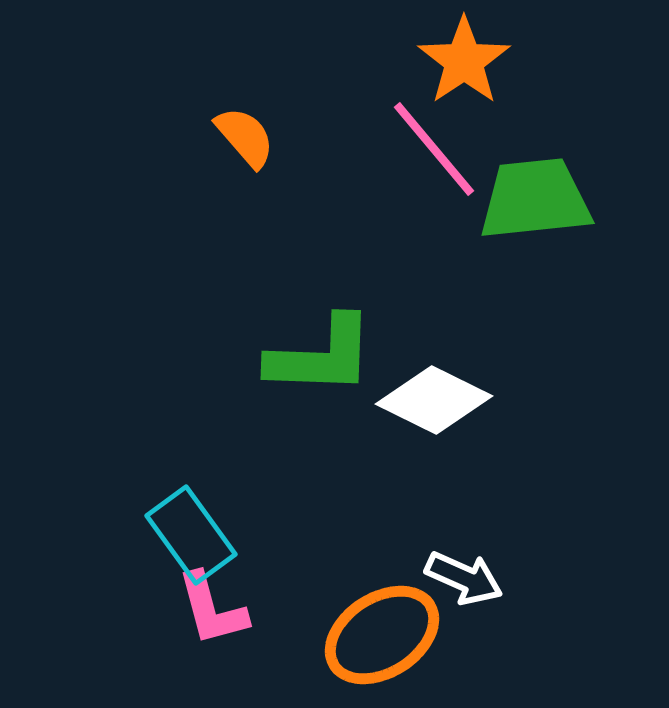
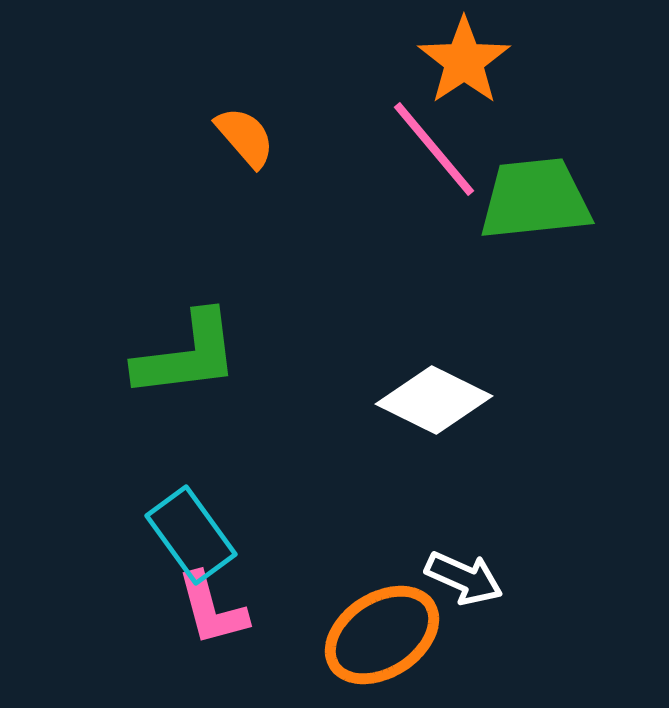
green L-shape: moved 134 px left, 1 px up; rotated 9 degrees counterclockwise
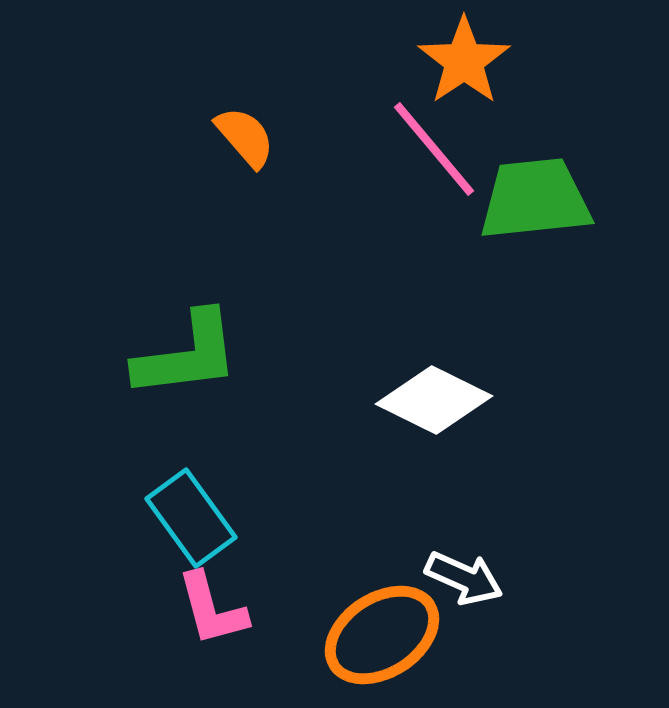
cyan rectangle: moved 17 px up
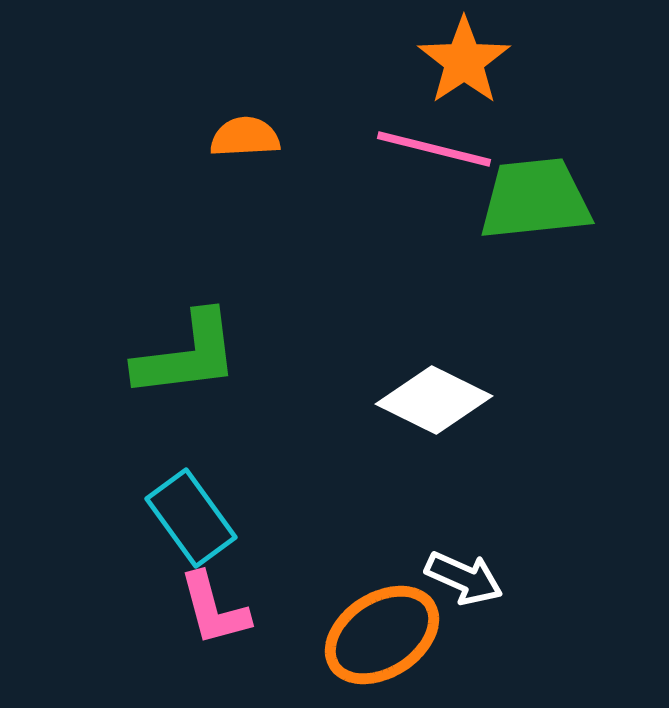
orange semicircle: rotated 52 degrees counterclockwise
pink line: rotated 36 degrees counterclockwise
pink L-shape: moved 2 px right
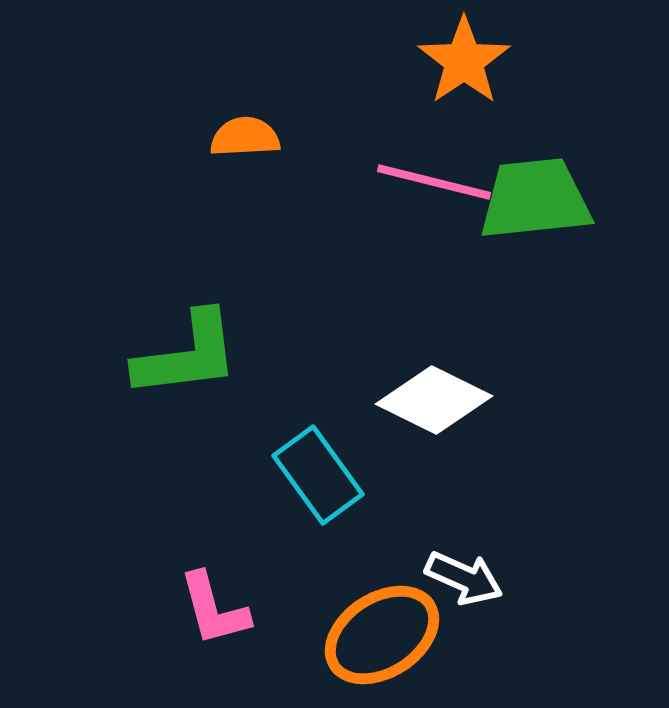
pink line: moved 33 px down
cyan rectangle: moved 127 px right, 43 px up
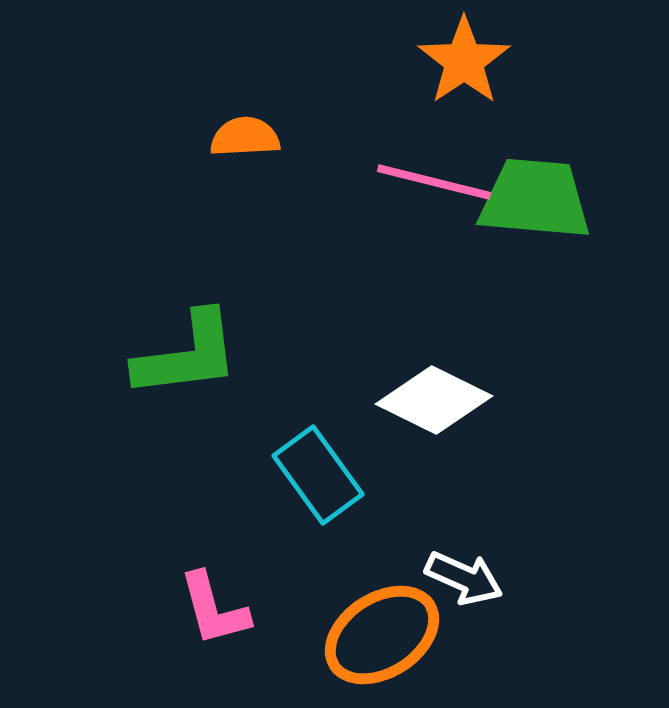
green trapezoid: rotated 11 degrees clockwise
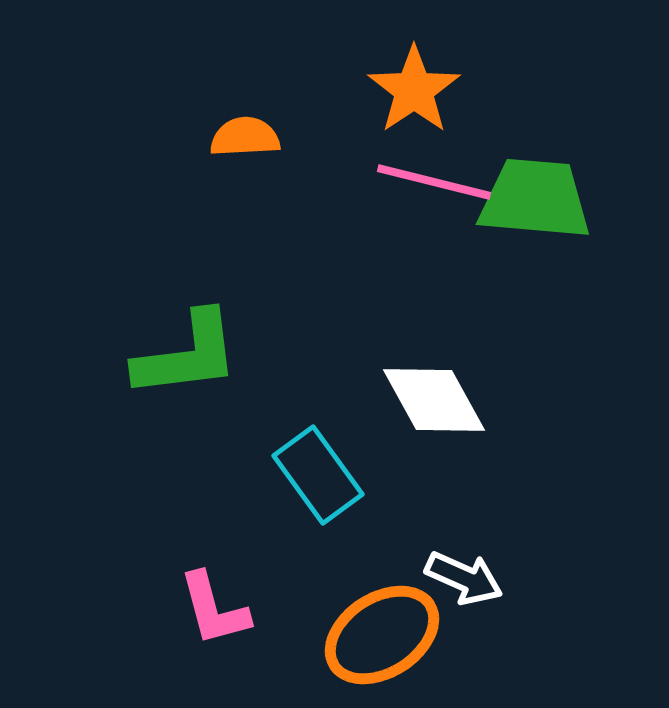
orange star: moved 50 px left, 29 px down
white diamond: rotated 35 degrees clockwise
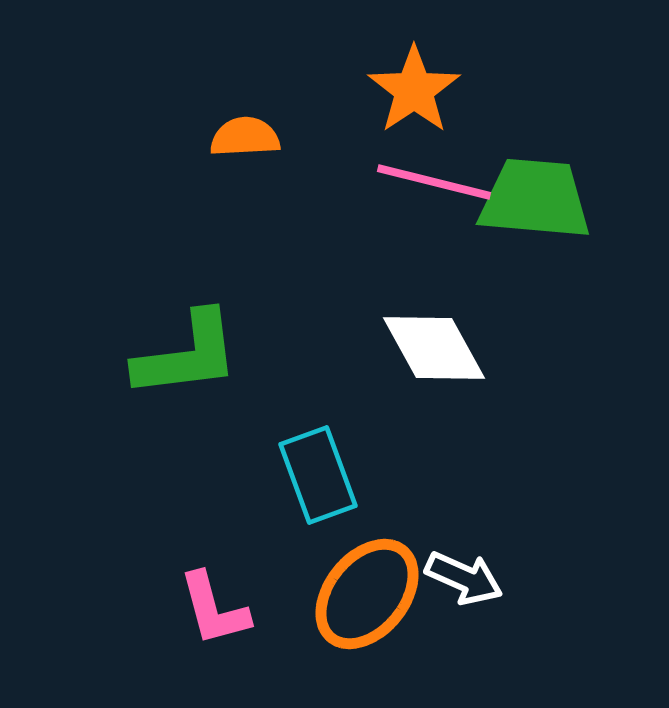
white diamond: moved 52 px up
cyan rectangle: rotated 16 degrees clockwise
orange ellipse: moved 15 px left, 41 px up; rotated 18 degrees counterclockwise
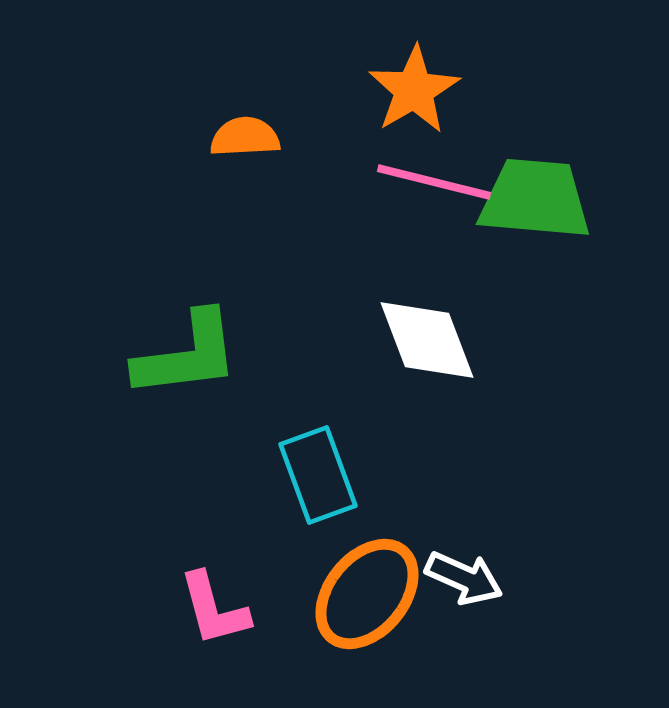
orange star: rotated 4 degrees clockwise
white diamond: moved 7 px left, 8 px up; rotated 8 degrees clockwise
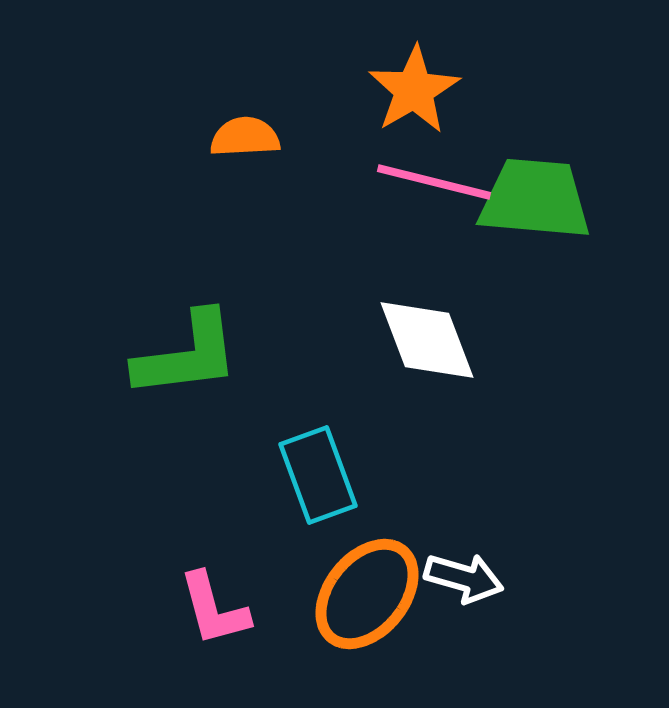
white arrow: rotated 8 degrees counterclockwise
